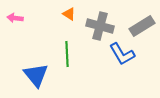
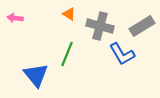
green line: rotated 25 degrees clockwise
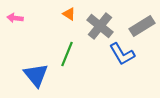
gray cross: rotated 24 degrees clockwise
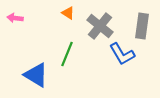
orange triangle: moved 1 px left, 1 px up
gray rectangle: rotated 50 degrees counterclockwise
blue triangle: rotated 20 degrees counterclockwise
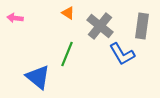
blue triangle: moved 2 px right, 2 px down; rotated 8 degrees clockwise
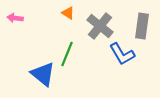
blue triangle: moved 5 px right, 3 px up
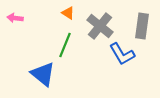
green line: moved 2 px left, 9 px up
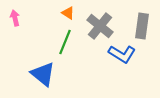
pink arrow: rotated 70 degrees clockwise
green line: moved 3 px up
blue L-shape: rotated 28 degrees counterclockwise
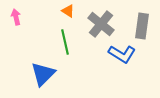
orange triangle: moved 2 px up
pink arrow: moved 1 px right, 1 px up
gray cross: moved 1 px right, 2 px up
green line: rotated 35 degrees counterclockwise
blue triangle: rotated 36 degrees clockwise
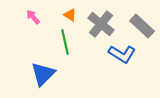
orange triangle: moved 2 px right, 4 px down
pink arrow: moved 17 px right; rotated 28 degrees counterclockwise
gray rectangle: rotated 55 degrees counterclockwise
